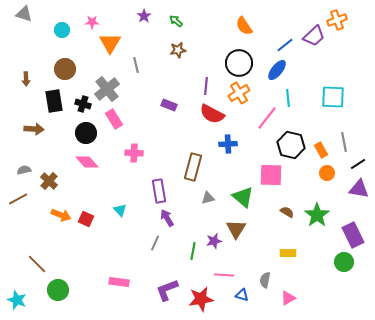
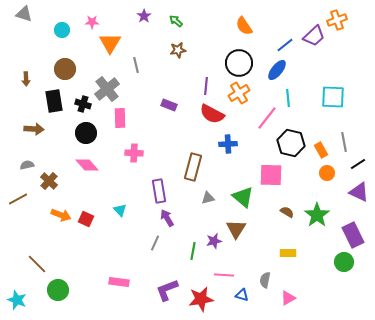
pink rectangle at (114, 119): moved 6 px right, 1 px up; rotated 30 degrees clockwise
black hexagon at (291, 145): moved 2 px up
pink diamond at (87, 162): moved 3 px down
gray semicircle at (24, 170): moved 3 px right, 5 px up
purple triangle at (359, 189): moved 3 px down; rotated 15 degrees clockwise
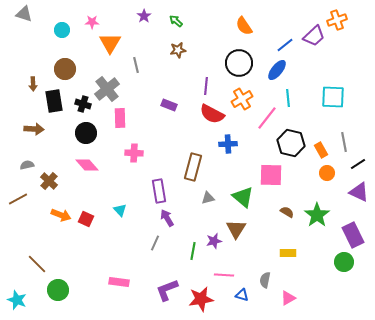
brown arrow at (26, 79): moved 7 px right, 5 px down
orange cross at (239, 93): moved 3 px right, 6 px down
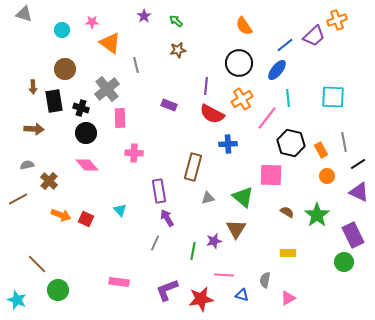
orange triangle at (110, 43): rotated 25 degrees counterclockwise
brown arrow at (33, 84): moved 3 px down
black cross at (83, 104): moved 2 px left, 4 px down
orange circle at (327, 173): moved 3 px down
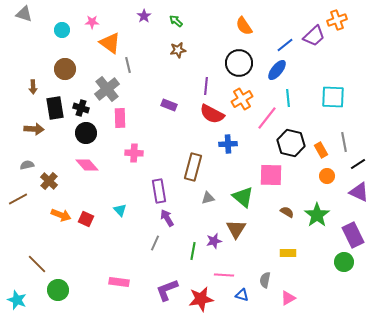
gray line at (136, 65): moved 8 px left
black rectangle at (54, 101): moved 1 px right, 7 px down
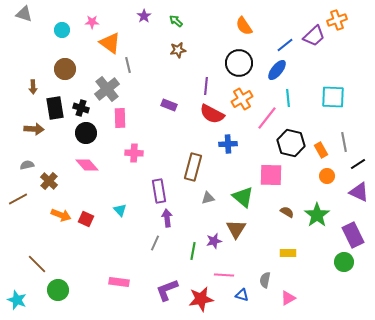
purple arrow at (167, 218): rotated 24 degrees clockwise
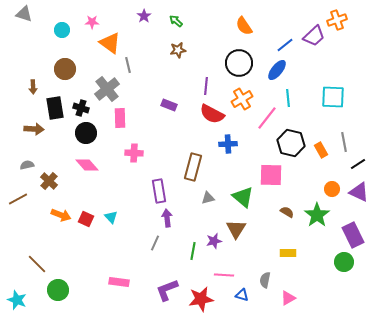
orange circle at (327, 176): moved 5 px right, 13 px down
cyan triangle at (120, 210): moved 9 px left, 7 px down
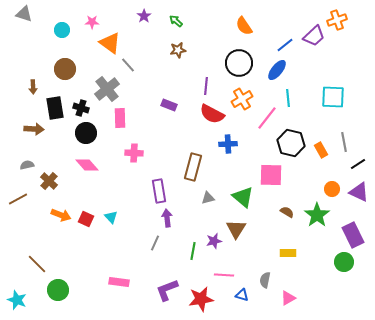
gray line at (128, 65): rotated 28 degrees counterclockwise
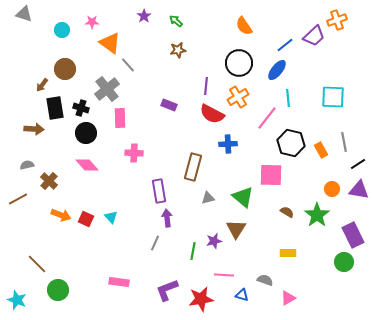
brown arrow at (33, 87): moved 9 px right, 2 px up; rotated 40 degrees clockwise
orange cross at (242, 99): moved 4 px left, 2 px up
purple triangle at (359, 192): moved 2 px up; rotated 15 degrees counterclockwise
gray semicircle at (265, 280): rotated 98 degrees clockwise
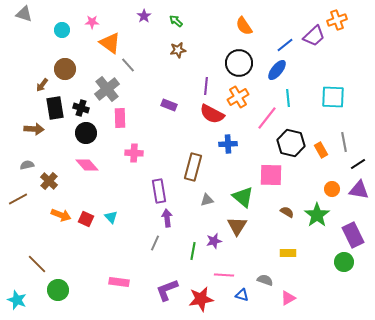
gray triangle at (208, 198): moved 1 px left, 2 px down
brown triangle at (236, 229): moved 1 px right, 3 px up
